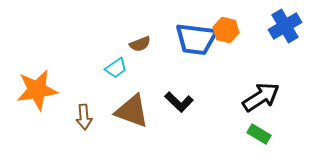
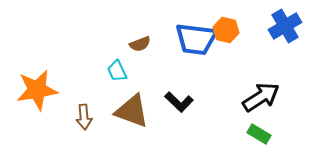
cyan trapezoid: moved 1 px right, 3 px down; rotated 100 degrees clockwise
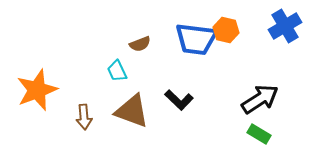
orange star: rotated 12 degrees counterclockwise
black arrow: moved 1 px left, 2 px down
black L-shape: moved 2 px up
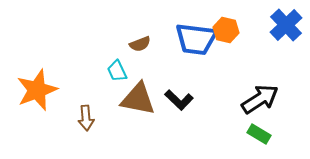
blue cross: moved 1 px right, 1 px up; rotated 12 degrees counterclockwise
brown triangle: moved 6 px right, 12 px up; rotated 9 degrees counterclockwise
brown arrow: moved 2 px right, 1 px down
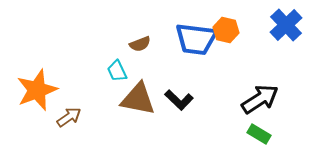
brown arrow: moved 17 px left, 1 px up; rotated 120 degrees counterclockwise
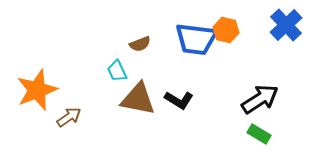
black L-shape: rotated 12 degrees counterclockwise
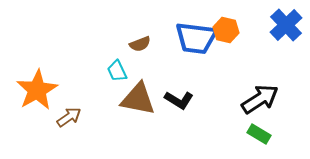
blue trapezoid: moved 1 px up
orange star: rotated 9 degrees counterclockwise
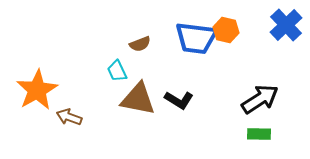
brown arrow: rotated 125 degrees counterclockwise
green rectangle: rotated 30 degrees counterclockwise
